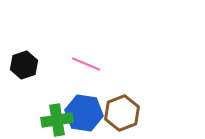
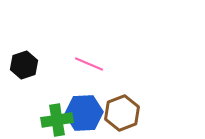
pink line: moved 3 px right
blue hexagon: rotated 12 degrees counterclockwise
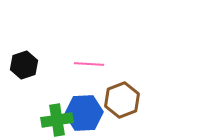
pink line: rotated 20 degrees counterclockwise
brown hexagon: moved 13 px up
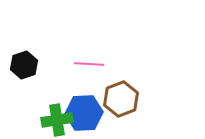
brown hexagon: moved 1 px left, 1 px up
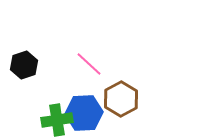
pink line: rotated 40 degrees clockwise
brown hexagon: rotated 8 degrees counterclockwise
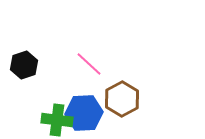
brown hexagon: moved 1 px right
green cross: rotated 16 degrees clockwise
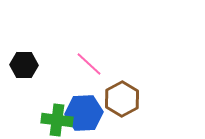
black hexagon: rotated 20 degrees clockwise
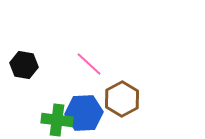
black hexagon: rotated 8 degrees clockwise
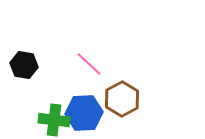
green cross: moved 3 px left
